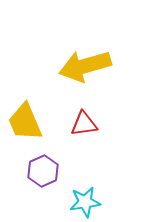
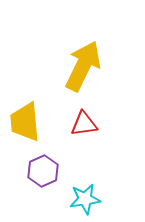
yellow arrow: moved 2 px left; rotated 132 degrees clockwise
yellow trapezoid: rotated 18 degrees clockwise
cyan star: moved 3 px up
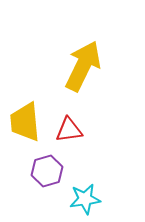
red triangle: moved 15 px left, 6 px down
purple hexagon: moved 4 px right; rotated 8 degrees clockwise
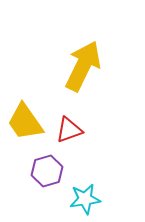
yellow trapezoid: rotated 30 degrees counterclockwise
red triangle: rotated 12 degrees counterclockwise
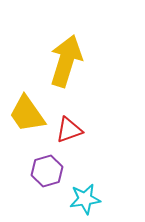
yellow arrow: moved 17 px left, 5 px up; rotated 9 degrees counterclockwise
yellow trapezoid: moved 2 px right, 8 px up
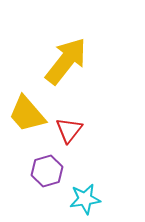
yellow arrow: rotated 21 degrees clockwise
yellow trapezoid: rotated 6 degrees counterclockwise
red triangle: rotated 32 degrees counterclockwise
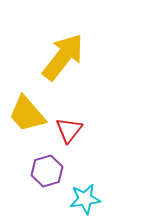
yellow arrow: moved 3 px left, 4 px up
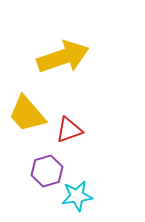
yellow arrow: rotated 33 degrees clockwise
red triangle: rotated 32 degrees clockwise
cyan star: moved 8 px left, 3 px up
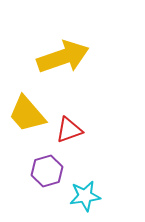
cyan star: moved 8 px right
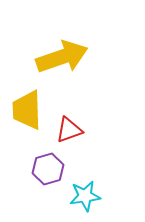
yellow arrow: moved 1 px left
yellow trapezoid: moved 4 px up; rotated 39 degrees clockwise
purple hexagon: moved 1 px right, 2 px up
